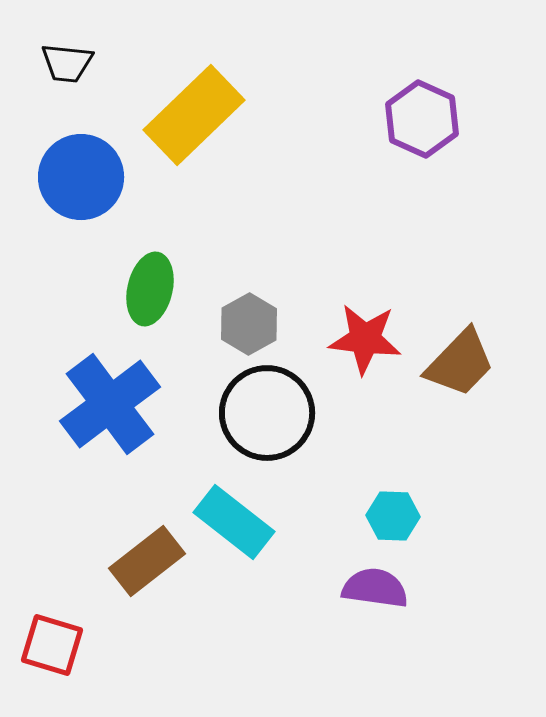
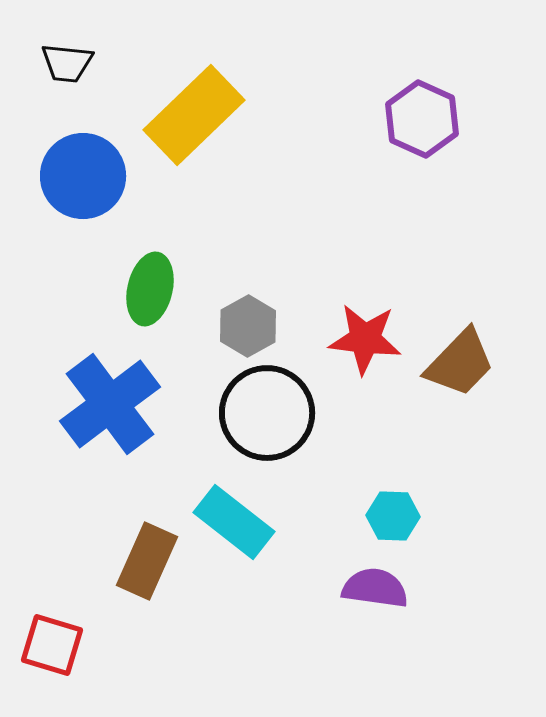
blue circle: moved 2 px right, 1 px up
gray hexagon: moved 1 px left, 2 px down
brown rectangle: rotated 28 degrees counterclockwise
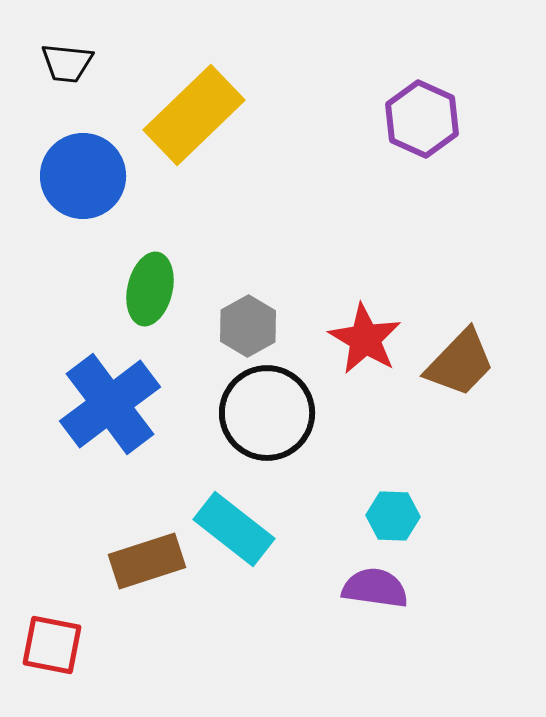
red star: rotated 24 degrees clockwise
cyan rectangle: moved 7 px down
brown rectangle: rotated 48 degrees clockwise
red square: rotated 6 degrees counterclockwise
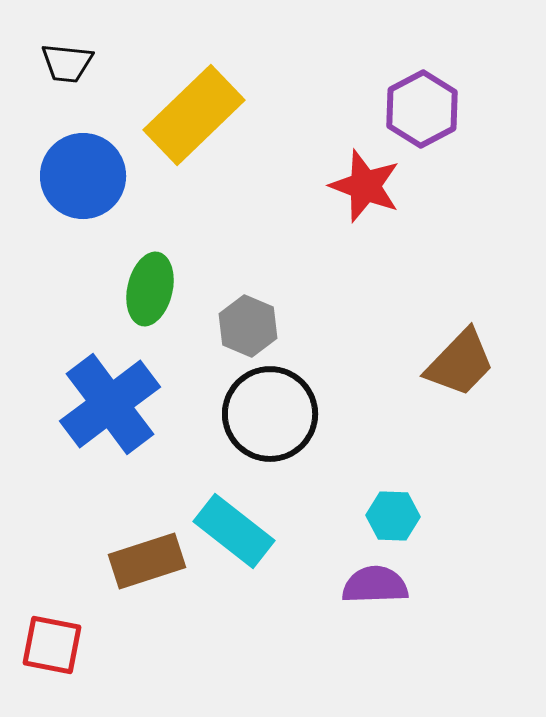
purple hexagon: moved 10 px up; rotated 8 degrees clockwise
gray hexagon: rotated 8 degrees counterclockwise
red star: moved 153 px up; rotated 10 degrees counterclockwise
black circle: moved 3 px right, 1 px down
cyan rectangle: moved 2 px down
purple semicircle: moved 3 px up; rotated 10 degrees counterclockwise
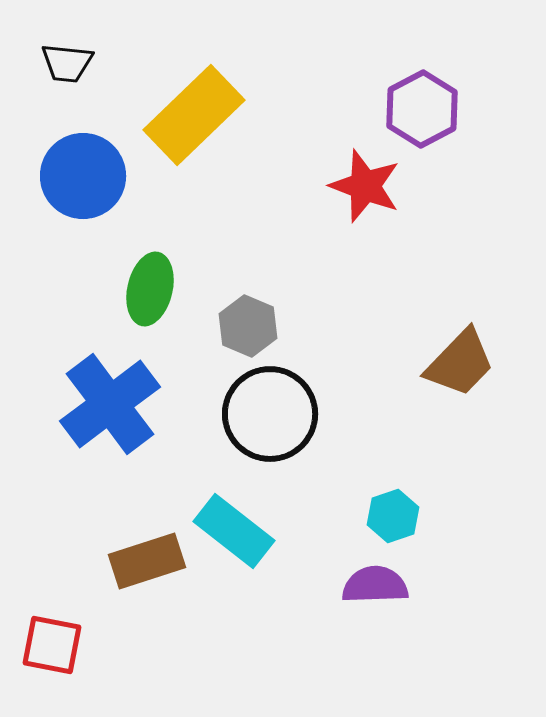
cyan hexagon: rotated 21 degrees counterclockwise
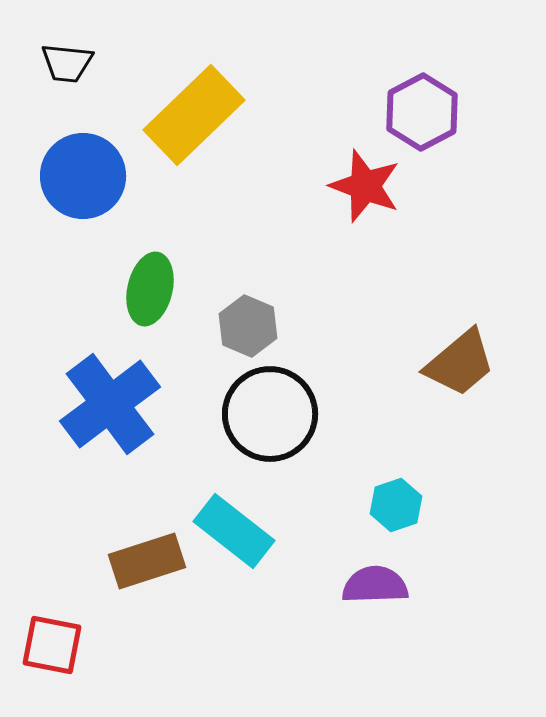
purple hexagon: moved 3 px down
brown trapezoid: rotated 6 degrees clockwise
cyan hexagon: moved 3 px right, 11 px up
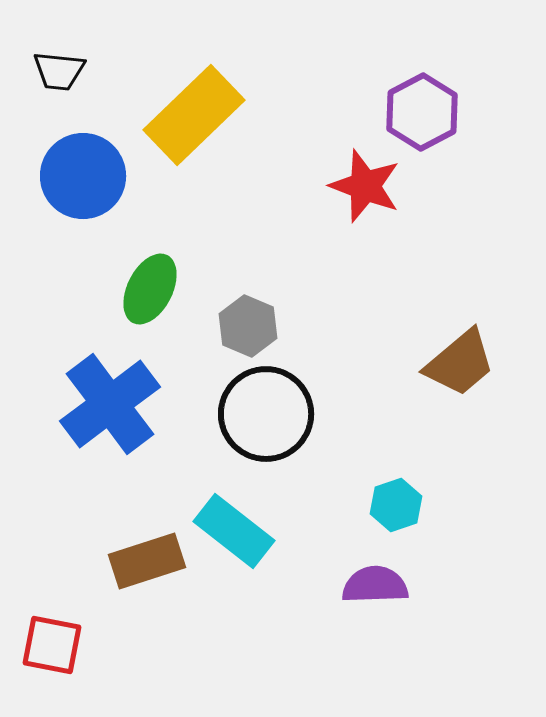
black trapezoid: moved 8 px left, 8 px down
green ellipse: rotated 14 degrees clockwise
black circle: moved 4 px left
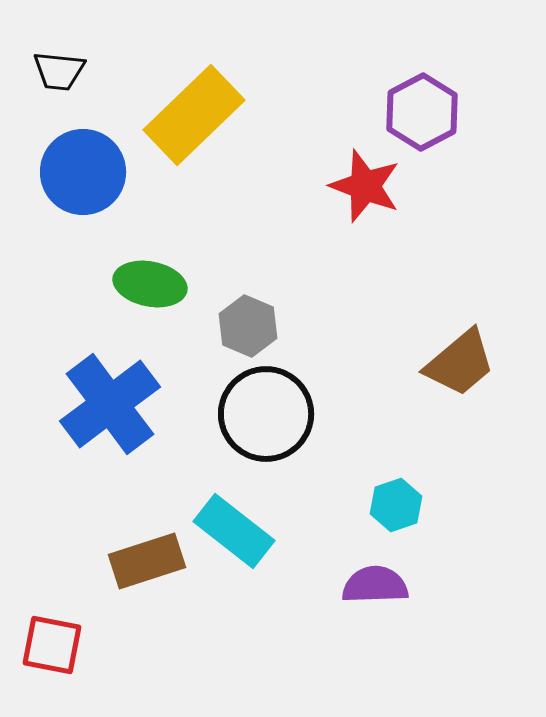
blue circle: moved 4 px up
green ellipse: moved 5 px up; rotated 74 degrees clockwise
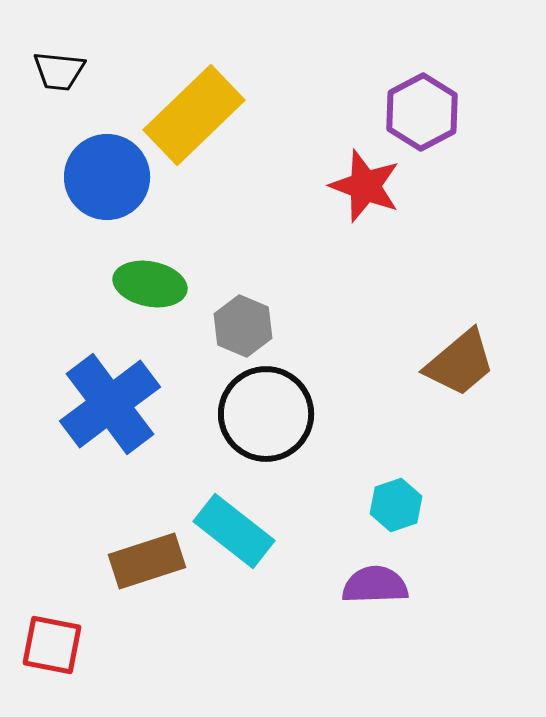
blue circle: moved 24 px right, 5 px down
gray hexagon: moved 5 px left
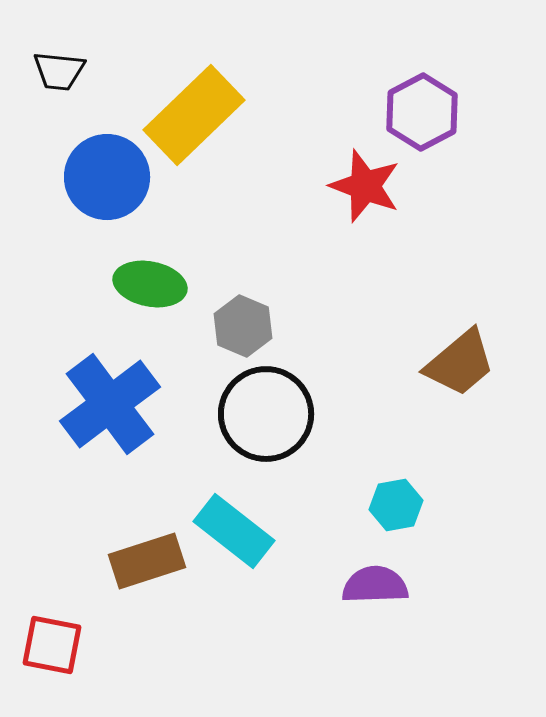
cyan hexagon: rotated 9 degrees clockwise
